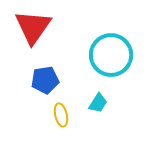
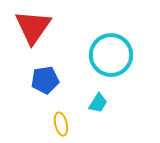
yellow ellipse: moved 9 px down
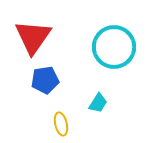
red triangle: moved 10 px down
cyan circle: moved 3 px right, 8 px up
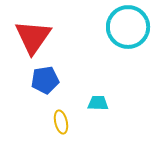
cyan circle: moved 14 px right, 20 px up
cyan trapezoid: rotated 120 degrees counterclockwise
yellow ellipse: moved 2 px up
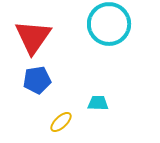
cyan circle: moved 19 px left, 3 px up
blue pentagon: moved 8 px left
yellow ellipse: rotated 60 degrees clockwise
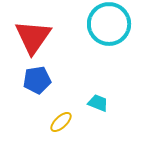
cyan trapezoid: rotated 20 degrees clockwise
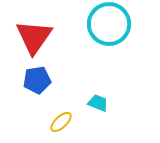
red triangle: moved 1 px right
